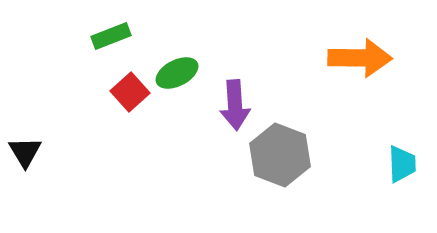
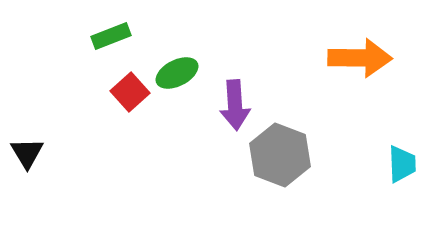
black triangle: moved 2 px right, 1 px down
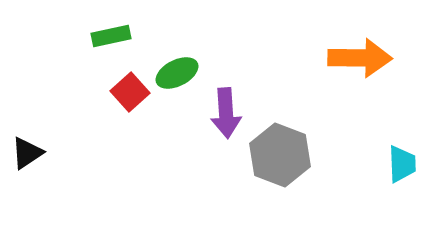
green rectangle: rotated 9 degrees clockwise
purple arrow: moved 9 px left, 8 px down
black triangle: rotated 27 degrees clockwise
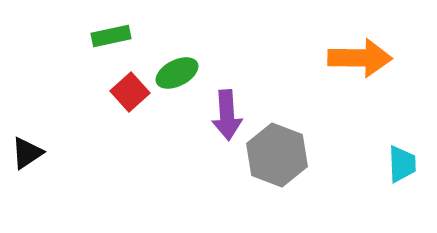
purple arrow: moved 1 px right, 2 px down
gray hexagon: moved 3 px left
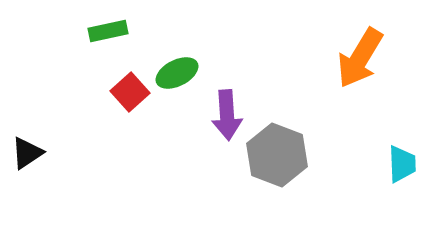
green rectangle: moved 3 px left, 5 px up
orange arrow: rotated 120 degrees clockwise
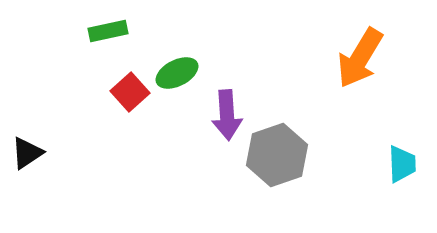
gray hexagon: rotated 20 degrees clockwise
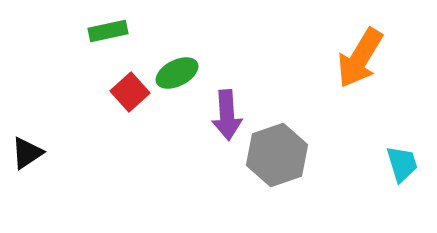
cyan trapezoid: rotated 15 degrees counterclockwise
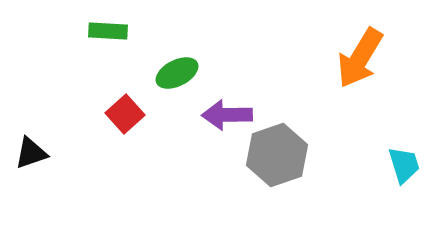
green rectangle: rotated 15 degrees clockwise
red square: moved 5 px left, 22 px down
purple arrow: rotated 93 degrees clockwise
black triangle: moved 4 px right; rotated 15 degrees clockwise
cyan trapezoid: moved 2 px right, 1 px down
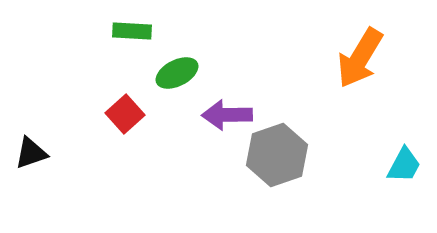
green rectangle: moved 24 px right
cyan trapezoid: rotated 45 degrees clockwise
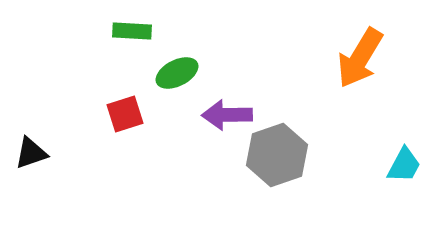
red square: rotated 24 degrees clockwise
